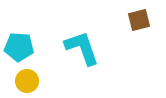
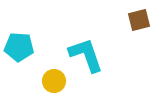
cyan L-shape: moved 4 px right, 7 px down
yellow circle: moved 27 px right
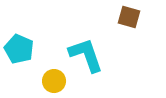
brown square: moved 10 px left, 3 px up; rotated 30 degrees clockwise
cyan pentagon: moved 2 px down; rotated 20 degrees clockwise
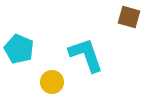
yellow circle: moved 2 px left, 1 px down
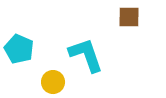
brown square: rotated 15 degrees counterclockwise
yellow circle: moved 1 px right
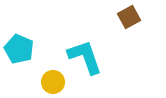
brown square: rotated 30 degrees counterclockwise
cyan L-shape: moved 1 px left, 2 px down
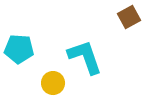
cyan pentagon: rotated 20 degrees counterclockwise
yellow circle: moved 1 px down
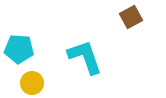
brown square: moved 2 px right
yellow circle: moved 21 px left
